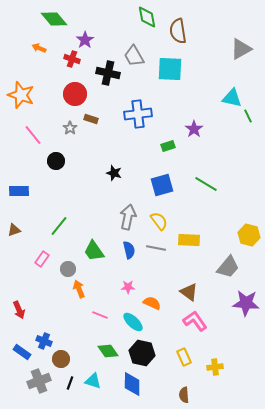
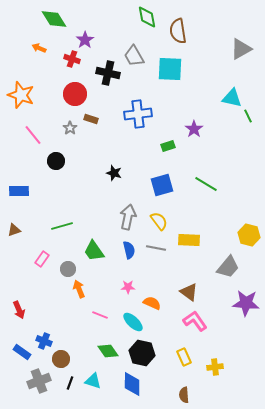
green diamond at (54, 19): rotated 8 degrees clockwise
green line at (59, 226): moved 3 px right; rotated 35 degrees clockwise
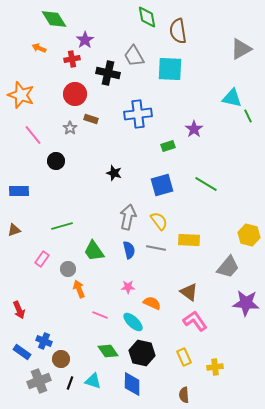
red cross at (72, 59): rotated 28 degrees counterclockwise
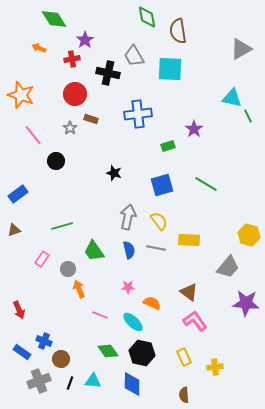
blue rectangle at (19, 191): moved 1 px left, 3 px down; rotated 36 degrees counterclockwise
cyan triangle at (93, 381): rotated 12 degrees counterclockwise
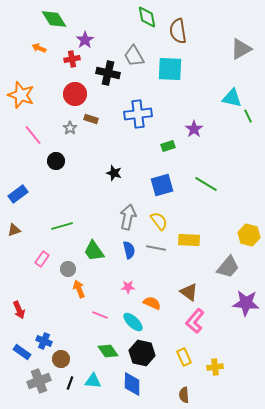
pink L-shape at (195, 321): rotated 105 degrees counterclockwise
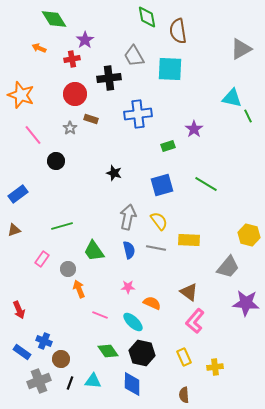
black cross at (108, 73): moved 1 px right, 5 px down; rotated 20 degrees counterclockwise
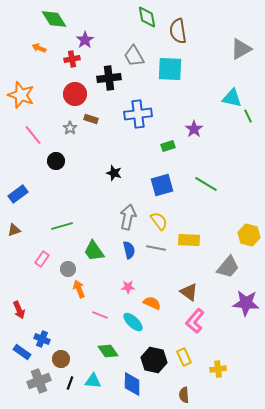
blue cross at (44, 341): moved 2 px left, 2 px up
black hexagon at (142, 353): moved 12 px right, 7 px down
yellow cross at (215, 367): moved 3 px right, 2 px down
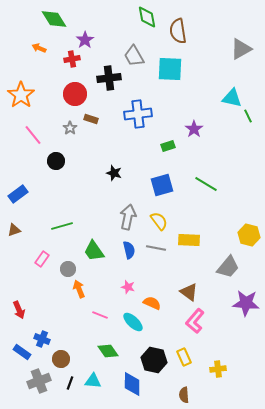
orange star at (21, 95): rotated 16 degrees clockwise
pink star at (128, 287): rotated 16 degrees clockwise
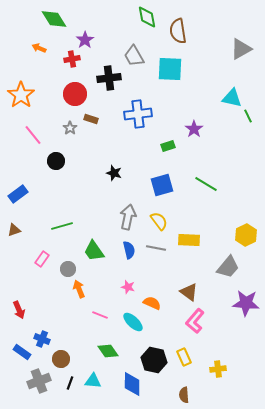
yellow hexagon at (249, 235): moved 3 px left; rotated 20 degrees clockwise
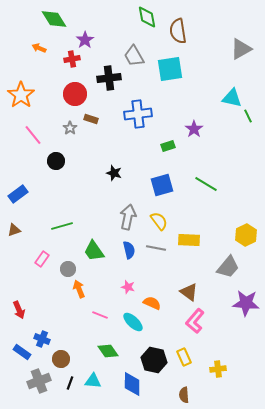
cyan square at (170, 69): rotated 12 degrees counterclockwise
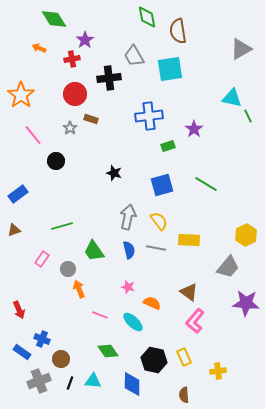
blue cross at (138, 114): moved 11 px right, 2 px down
yellow cross at (218, 369): moved 2 px down
